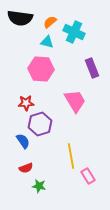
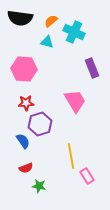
orange semicircle: moved 1 px right, 1 px up
pink hexagon: moved 17 px left
pink rectangle: moved 1 px left
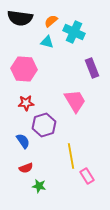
purple hexagon: moved 4 px right, 1 px down
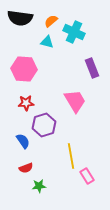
green star: rotated 16 degrees counterclockwise
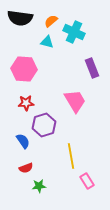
pink rectangle: moved 5 px down
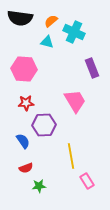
purple hexagon: rotated 15 degrees clockwise
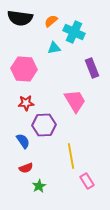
cyan triangle: moved 7 px right, 6 px down; rotated 24 degrees counterclockwise
green star: rotated 24 degrees counterclockwise
